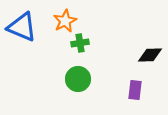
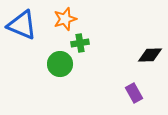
orange star: moved 2 px up; rotated 10 degrees clockwise
blue triangle: moved 2 px up
green circle: moved 18 px left, 15 px up
purple rectangle: moved 1 px left, 3 px down; rotated 36 degrees counterclockwise
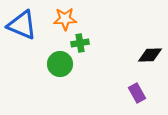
orange star: rotated 15 degrees clockwise
purple rectangle: moved 3 px right
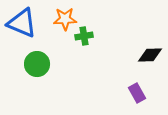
blue triangle: moved 2 px up
green cross: moved 4 px right, 7 px up
green circle: moved 23 px left
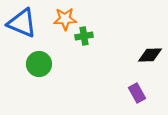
green circle: moved 2 px right
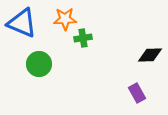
green cross: moved 1 px left, 2 px down
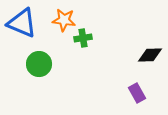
orange star: moved 1 px left, 1 px down; rotated 10 degrees clockwise
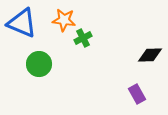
green cross: rotated 18 degrees counterclockwise
purple rectangle: moved 1 px down
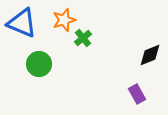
orange star: rotated 25 degrees counterclockwise
green cross: rotated 12 degrees counterclockwise
black diamond: rotated 20 degrees counterclockwise
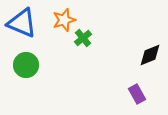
green circle: moved 13 px left, 1 px down
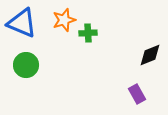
green cross: moved 5 px right, 5 px up; rotated 36 degrees clockwise
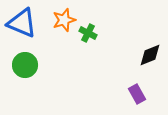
green cross: rotated 30 degrees clockwise
green circle: moved 1 px left
